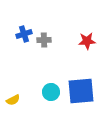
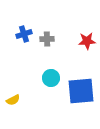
gray cross: moved 3 px right, 1 px up
cyan circle: moved 14 px up
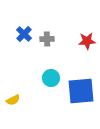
blue cross: rotated 28 degrees counterclockwise
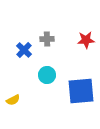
blue cross: moved 16 px down
red star: moved 1 px left, 1 px up
cyan circle: moved 4 px left, 3 px up
